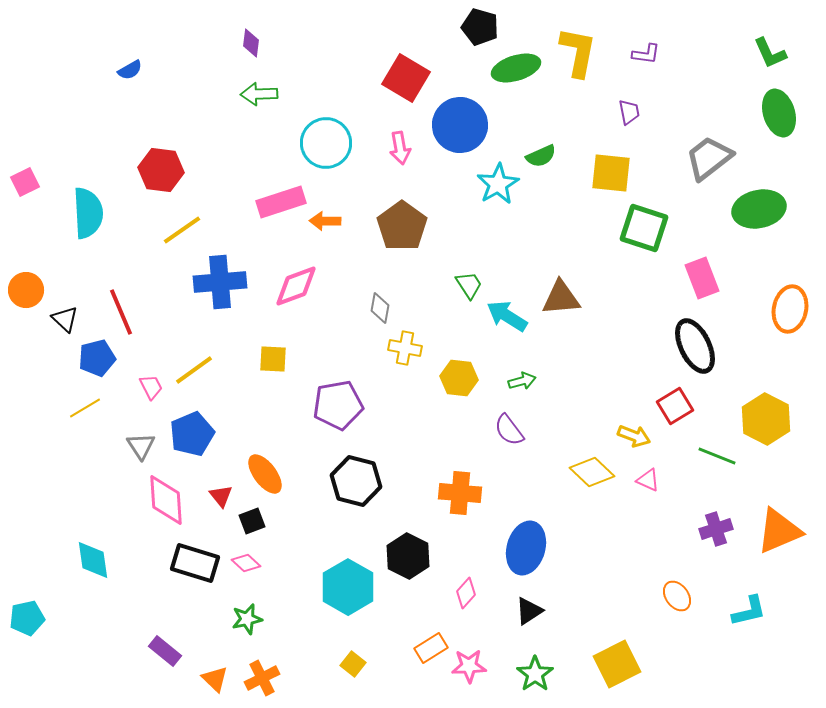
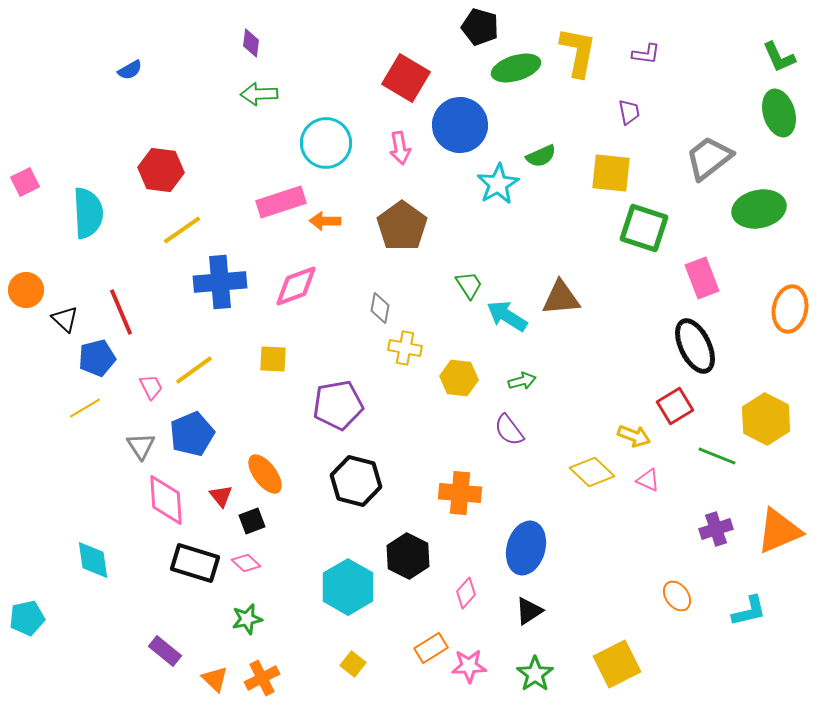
green L-shape at (770, 53): moved 9 px right, 4 px down
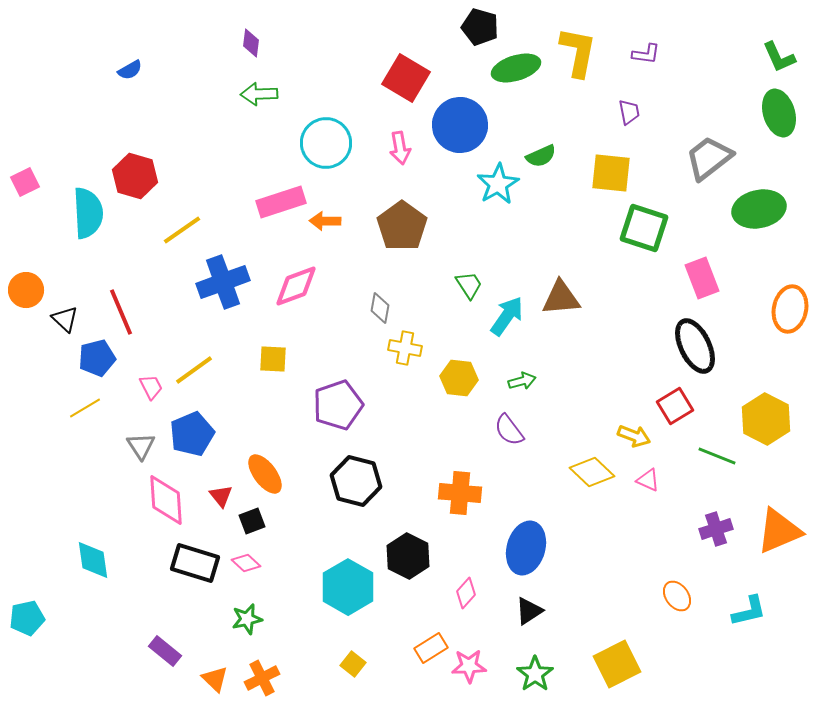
red hexagon at (161, 170): moved 26 px left, 6 px down; rotated 9 degrees clockwise
blue cross at (220, 282): moved 3 px right; rotated 15 degrees counterclockwise
cyan arrow at (507, 316): rotated 93 degrees clockwise
purple pentagon at (338, 405): rotated 9 degrees counterclockwise
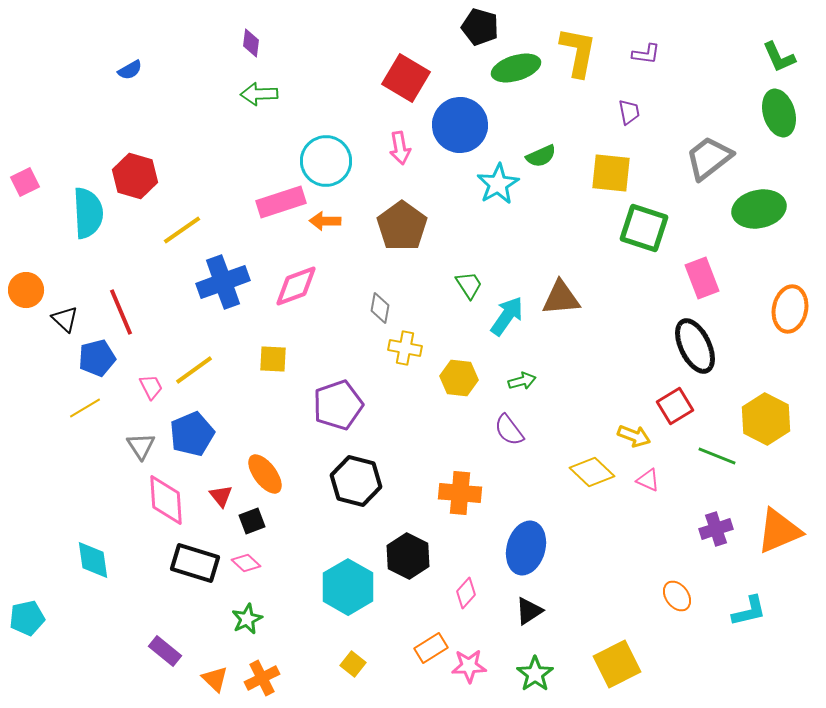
cyan circle at (326, 143): moved 18 px down
green star at (247, 619): rotated 12 degrees counterclockwise
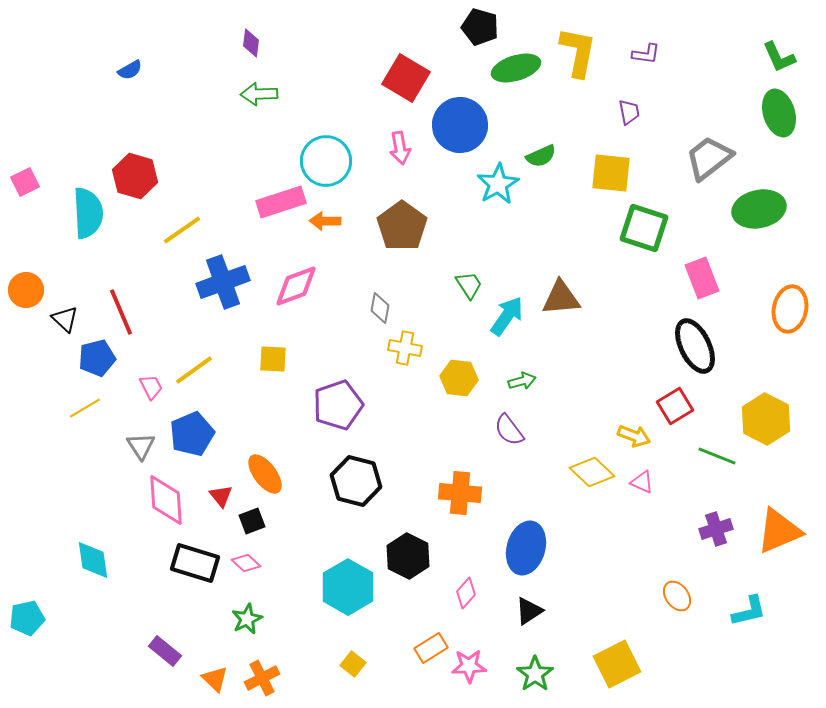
pink triangle at (648, 480): moved 6 px left, 2 px down
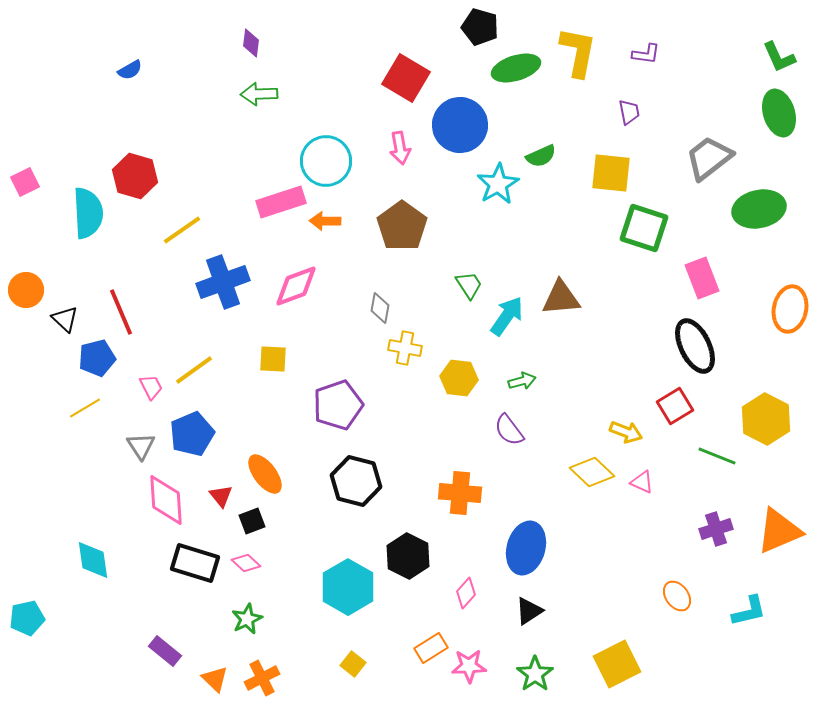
yellow arrow at (634, 436): moved 8 px left, 4 px up
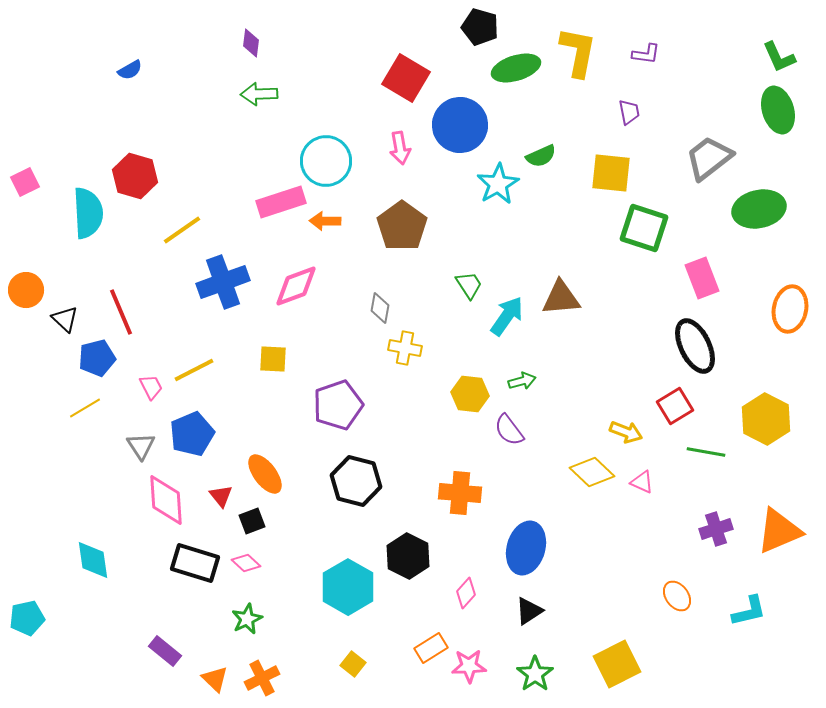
green ellipse at (779, 113): moved 1 px left, 3 px up
yellow line at (194, 370): rotated 9 degrees clockwise
yellow hexagon at (459, 378): moved 11 px right, 16 px down
green line at (717, 456): moved 11 px left, 4 px up; rotated 12 degrees counterclockwise
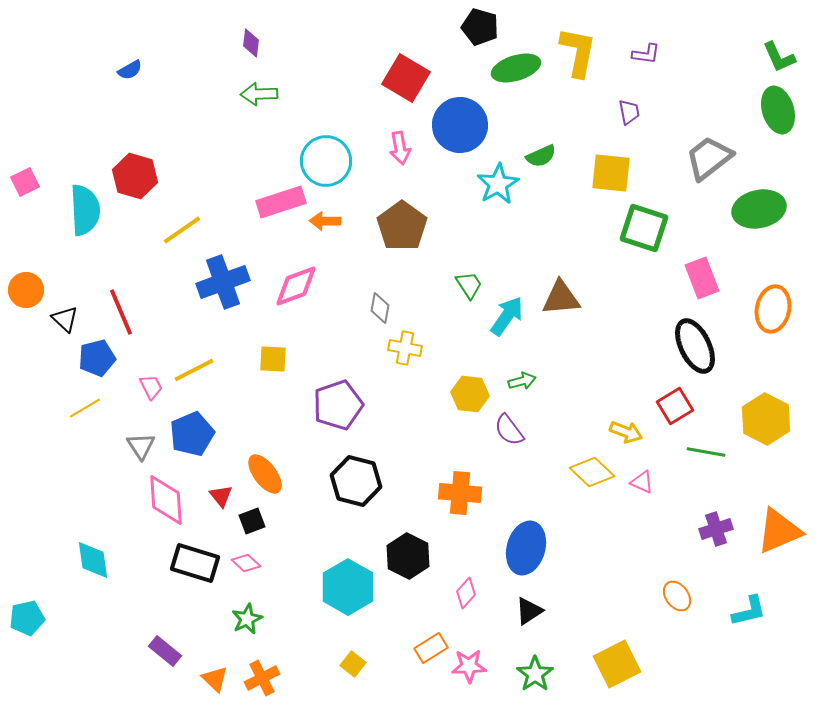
cyan semicircle at (88, 213): moved 3 px left, 3 px up
orange ellipse at (790, 309): moved 17 px left
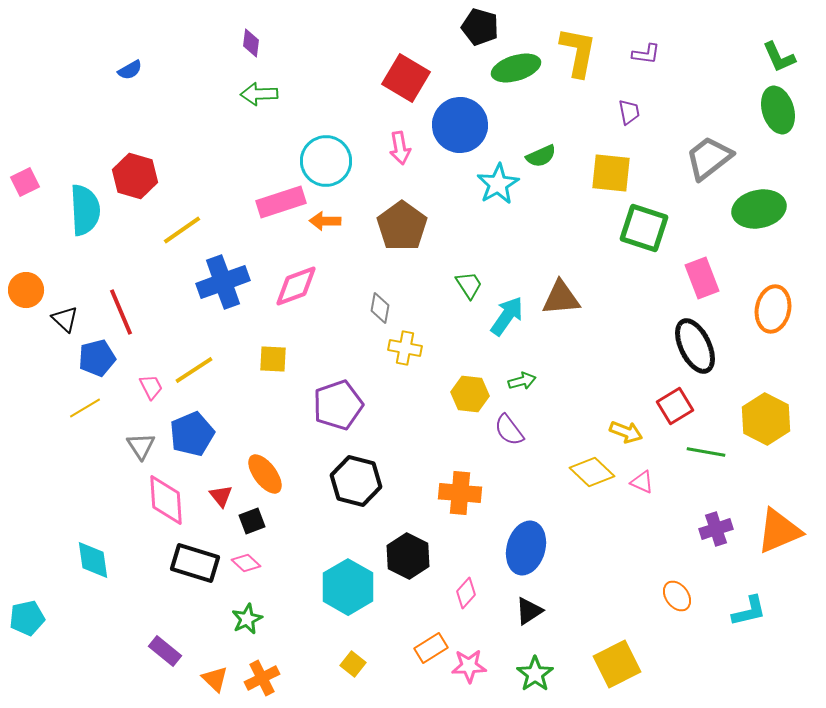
yellow line at (194, 370): rotated 6 degrees counterclockwise
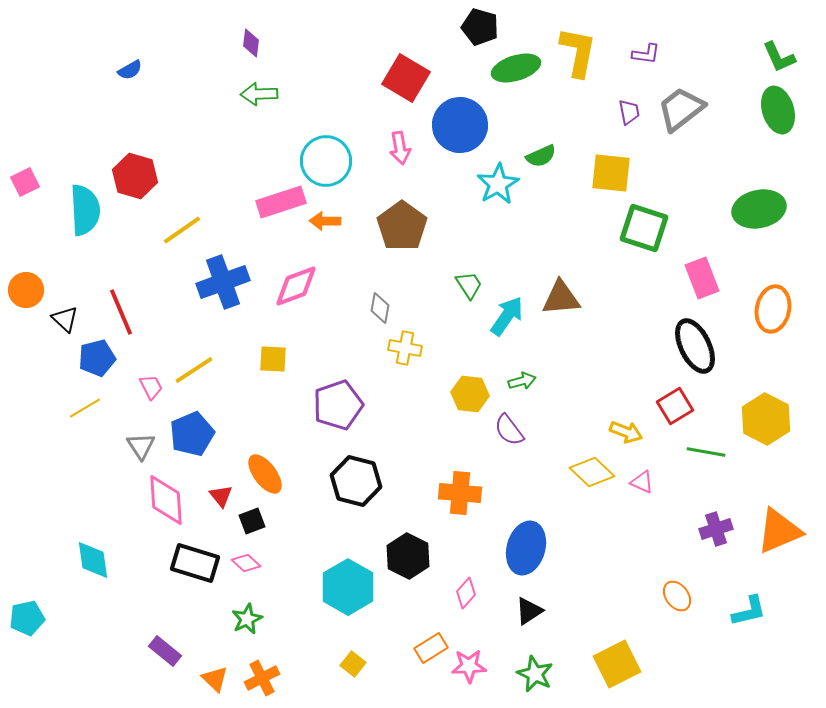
gray trapezoid at (709, 158): moved 28 px left, 49 px up
green star at (535, 674): rotated 12 degrees counterclockwise
